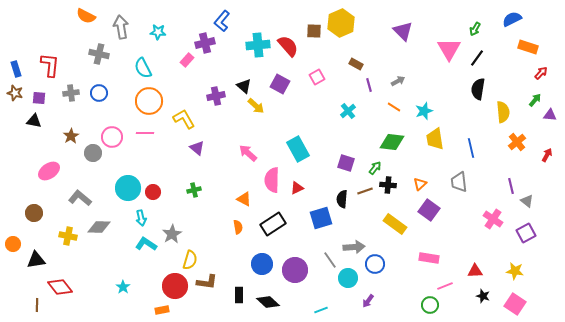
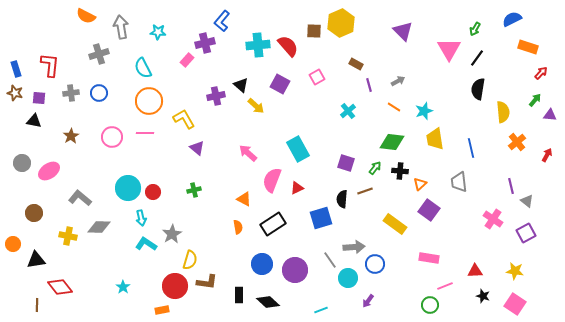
gray cross at (99, 54): rotated 30 degrees counterclockwise
black triangle at (244, 86): moved 3 px left, 1 px up
gray circle at (93, 153): moved 71 px left, 10 px down
pink semicircle at (272, 180): rotated 20 degrees clockwise
black cross at (388, 185): moved 12 px right, 14 px up
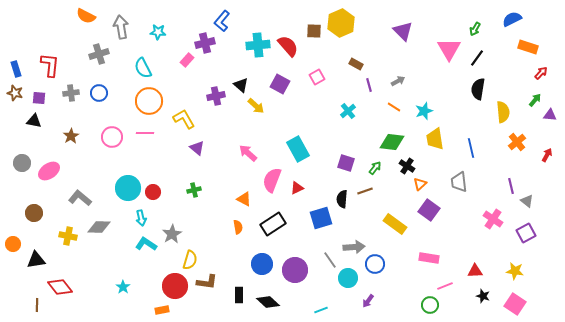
black cross at (400, 171): moved 7 px right, 5 px up; rotated 28 degrees clockwise
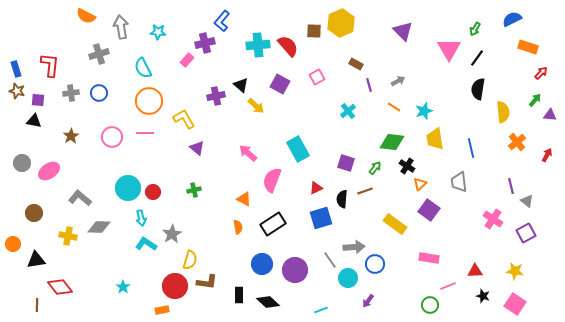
brown star at (15, 93): moved 2 px right, 2 px up
purple square at (39, 98): moved 1 px left, 2 px down
red triangle at (297, 188): moved 19 px right
pink line at (445, 286): moved 3 px right
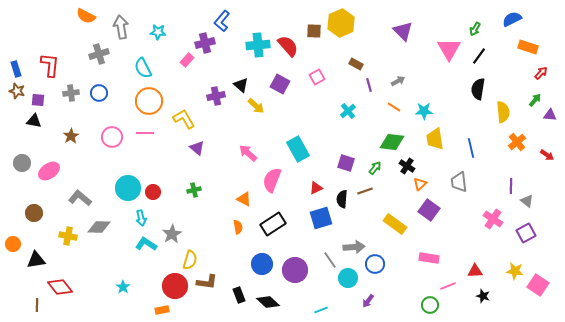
black line at (477, 58): moved 2 px right, 2 px up
cyan star at (424, 111): rotated 18 degrees clockwise
red arrow at (547, 155): rotated 96 degrees clockwise
purple line at (511, 186): rotated 14 degrees clockwise
black rectangle at (239, 295): rotated 21 degrees counterclockwise
pink square at (515, 304): moved 23 px right, 19 px up
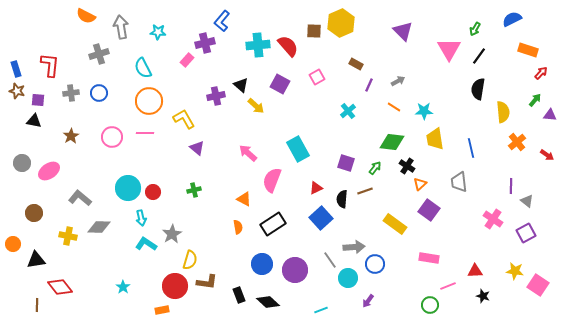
orange rectangle at (528, 47): moved 3 px down
purple line at (369, 85): rotated 40 degrees clockwise
blue square at (321, 218): rotated 25 degrees counterclockwise
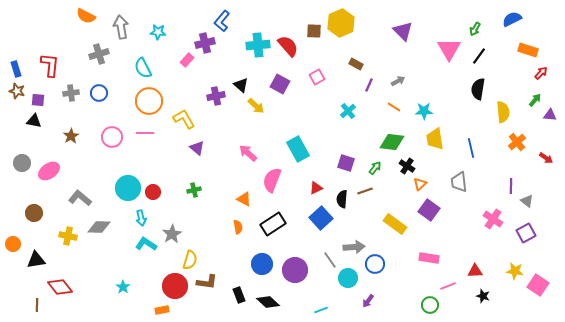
red arrow at (547, 155): moved 1 px left, 3 px down
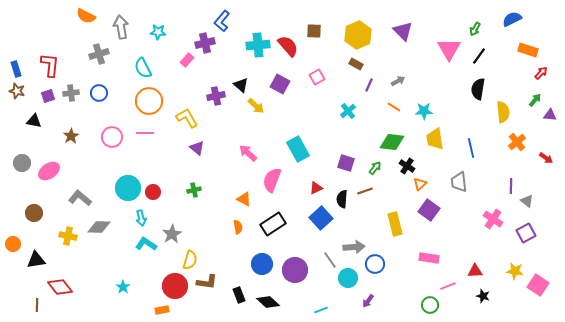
yellow hexagon at (341, 23): moved 17 px right, 12 px down
purple square at (38, 100): moved 10 px right, 4 px up; rotated 24 degrees counterclockwise
yellow L-shape at (184, 119): moved 3 px right, 1 px up
yellow rectangle at (395, 224): rotated 40 degrees clockwise
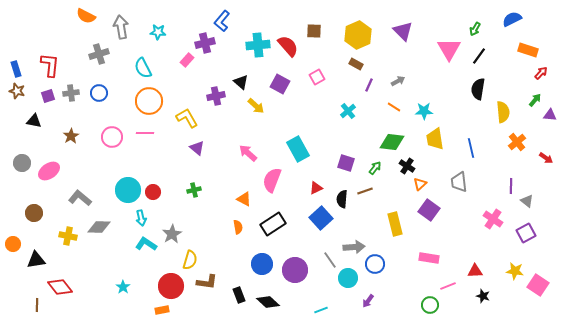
black triangle at (241, 85): moved 3 px up
cyan circle at (128, 188): moved 2 px down
red circle at (175, 286): moved 4 px left
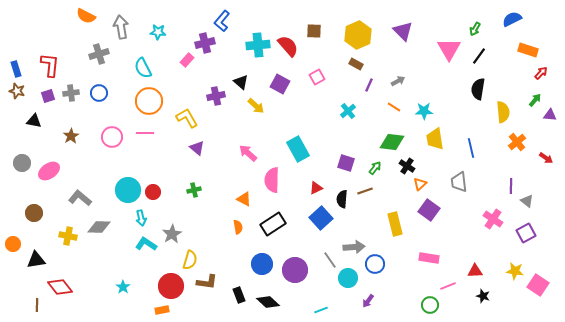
pink semicircle at (272, 180): rotated 20 degrees counterclockwise
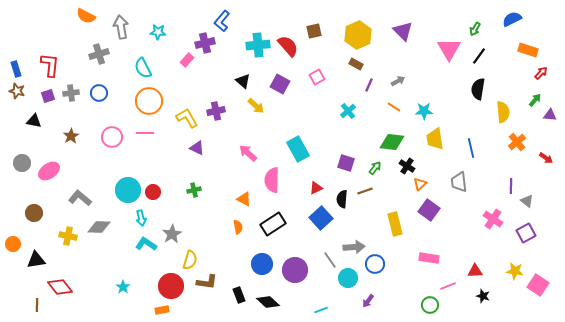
brown square at (314, 31): rotated 14 degrees counterclockwise
black triangle at (241, 82): moved 2 px right, 1 px up
purple cross at (216, 96): moved 15 px down
purple triangle at (197, 148): rotated 14 degrees counterclockwise
